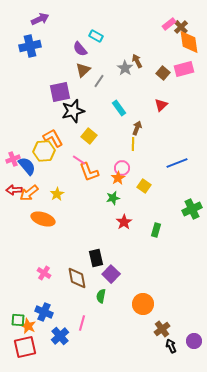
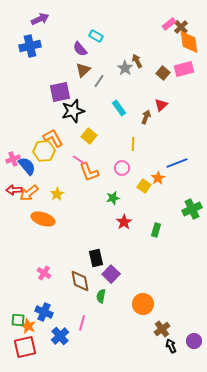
brown arrow at (137, 128): moved 9 px right, 11 px up
orange star at (118, 178): moved 40 px right
brown diamond at (77, 278): moved 3 px right, 3 px down
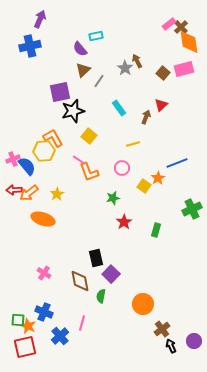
purple arrow at (40, 19): rotated 42 degrees counterclockwise
cyan rectangle at (96, 36): rotated 40 degrees counterclockwise
yellow line at (133, 144): rotated 72 degrees clockwise
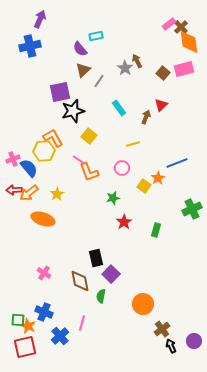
blue semicircle at (27, 166): moved 2 px right, 2 px down
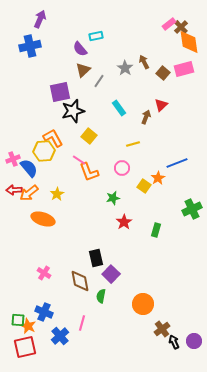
brown arrow at (137, 61): moved 7 px right, 1 px down
black arrow at (171, 346): moved 3 px right, 4 px up
